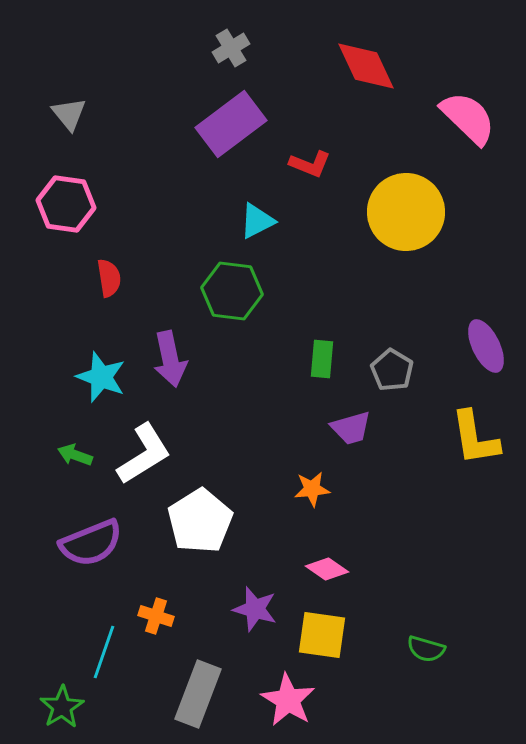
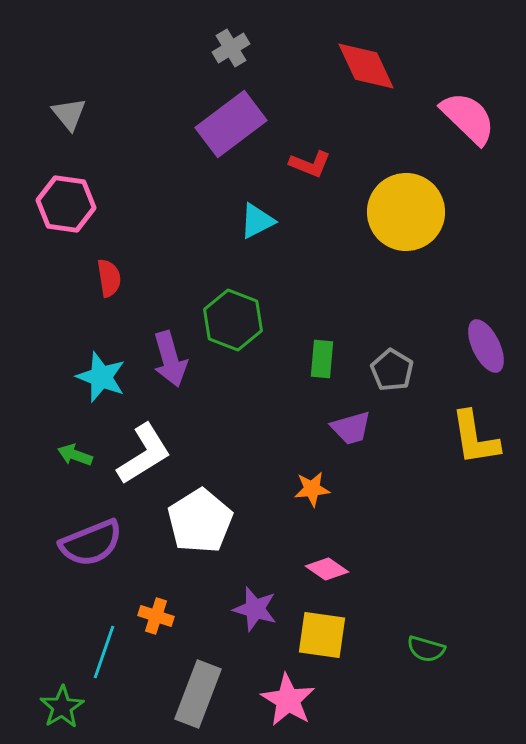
green hexagon: moved 1 px right, 29 px down; rotated 14 degrees clockwise
purple arrow: rotated 4 degrees counterclockwise
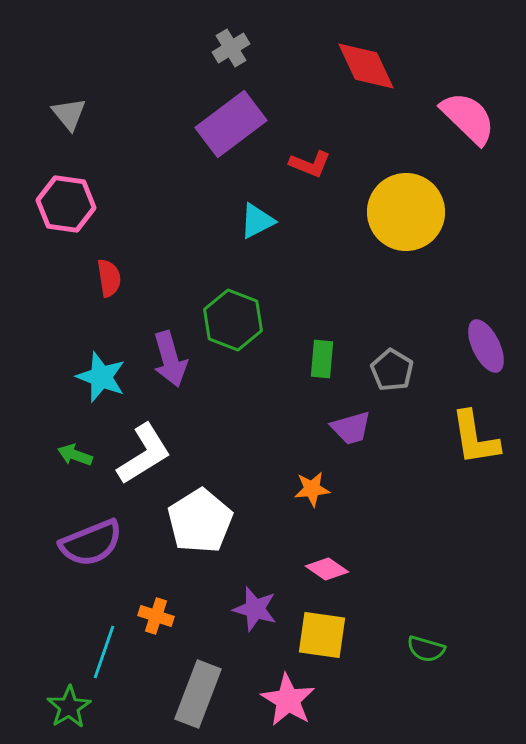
green star: moved 7 px right
